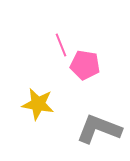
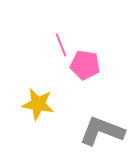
gray L-shape: moved 3 px right, 2 px down
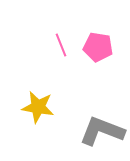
pink pentagon: moved 13 px right, 18 px up
yellow star: moved 3 px down
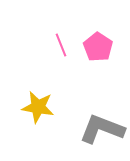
pink pentagon: rotated 24 degrees clockwise
gray L-shape: moved 2 px up
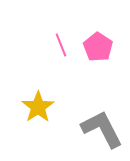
yellow star: rotated 28 degrees clockwise
gray L-shape: rotated 42 degrees clockwise
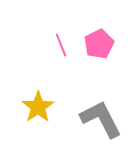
pink pentagon: moved 1 px right, 3 px up; rotated 12 degrees clockwise
gray L-shape: moved 1 px left, 10 px up
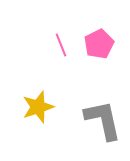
yellow star: rotated 16 degrees clockwise
gray L-shape: moved 2 px right, 1 px down; rotated 15 degrees clockwise
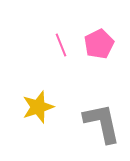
gray L-shape: moved 1 px left, 3 px down
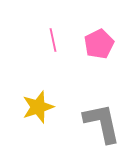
pink line: moved 8 px left, 5 px up; rotated 10 degrees clockwise
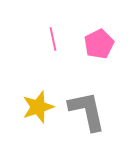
pink line: moved 1 px up
gray L-shape: moved 15 px left, 12 px up
